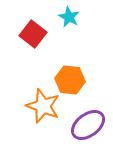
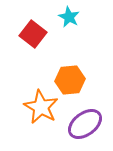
orange hexagon: rotated 12 degrees counterclockwise
orange star: moved 2 px left, 1 px down; rotated 8 degrees clockwise
purple ellipse: moved 3 px left, 1 px up
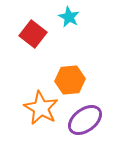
orange star: moved 1 px down
purple ellipse: moved 4 px up
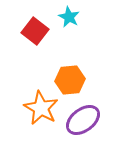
red square: moved 2 px right, 3 px up
purple ellipse: moved 2 px left
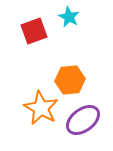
red square: moved 1 px left; rotated 32 degrees clockwise
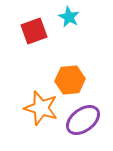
orange star: rotated 12 degrees counterclockwise
